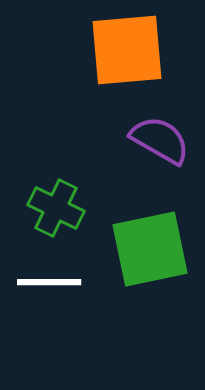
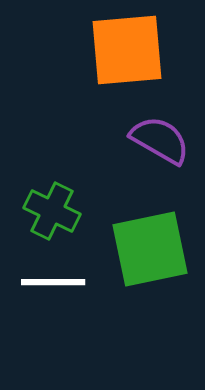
green cross: moved 4 px left, 3 px down
white line: moved 4 px right
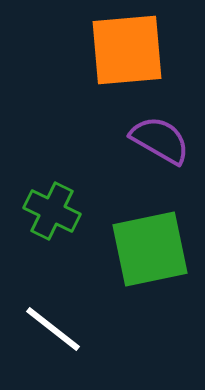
white line: moved 47 px down; rotated 38 degrees clockwise
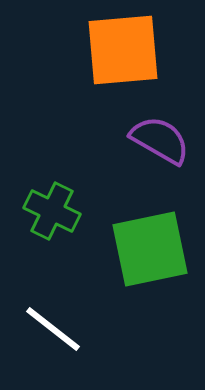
orange square: moved 4 px left
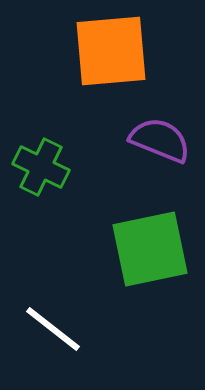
orange square: moved 12 px left, 1 px down
purple semicircle: rotated 8 degrees counterclockwise
green cross: moved 11 px left, 44 px up
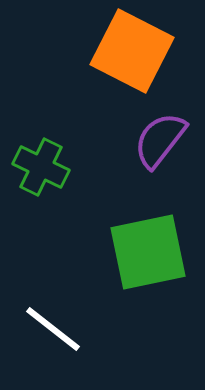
orange square: moved 21 px right; rotated 32 degrees clockwise
purple semicircle: rotated 74 degrees counterclockwise
green square: moved 2 px left, 3 px down
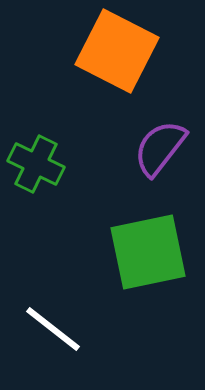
orange square: moved 15 px left
purple semicircle: moved 8 px down
green cross: moved 5 px left, 3 px up
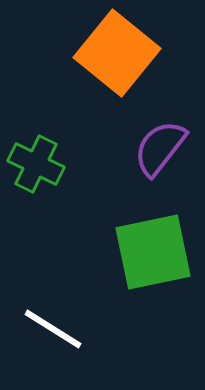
orange square: moved 2 px down; rotated 12 degrees clockwise
green square: moved 5 px right
white line: rotated 6 degrees counterclockwise
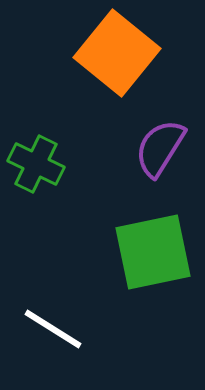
purple semicircle: rotated 6 degrees counterclockwise
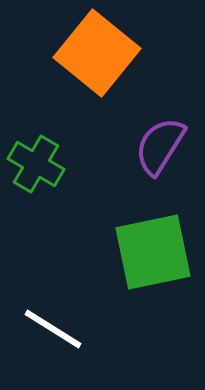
orange square: moved 20 px left
purple semicircle: moved 2 px up
green cross: rotated 4 degrees clockwise
